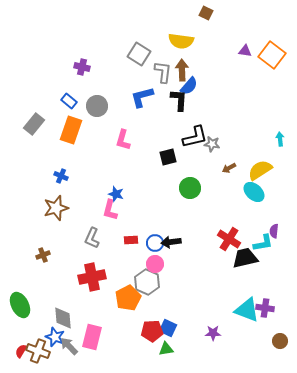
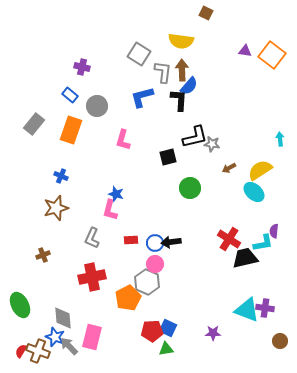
blue rectangle at (69, 101): moved 1 px right, 6 px up
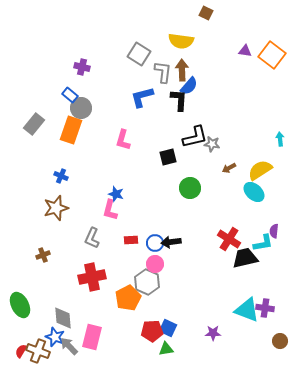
gray circle at (97, 106): moved 16 px left, 2 px down
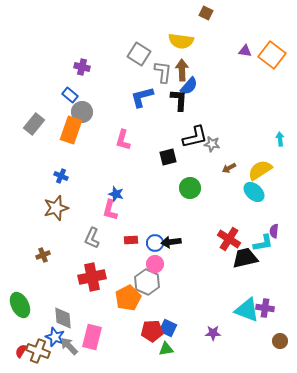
gray circle at (81, 108): moved 1 px right, 4 px down
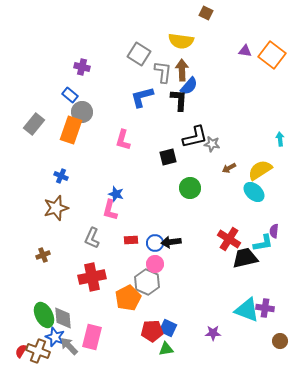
green ellipse at (20, 305): moved 24 px right, 10 px down
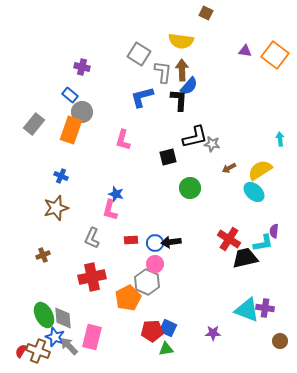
orange square at (272, 55): moved 3 px right
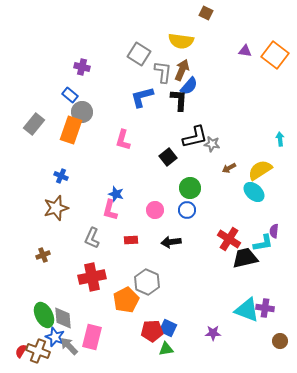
brown arrow at (182, 70): rotated 25 degrees clockwise
black square at (168, 157): rotated 24 degrees counterclockwise
blue circle at (155, 243): moved 32 px right, 33 px up
pink circle at (155, 264): moved 54 px up
orange pentagon at (128, 298): moved 2 px left, 2 px down
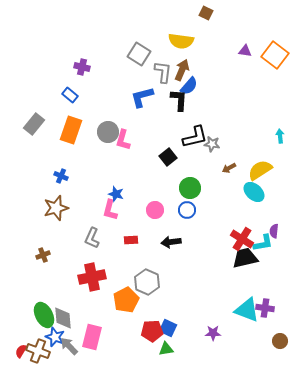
gray circle at (82, 112): moved 26 px right, 20 px down
cyan arrow at (280, 139): moved 3 px up
red cross at (229, 239): moved 13 px right
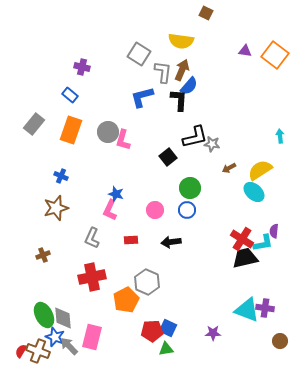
pink L-shape at (110, 210): rotated 10 degrees clockwise
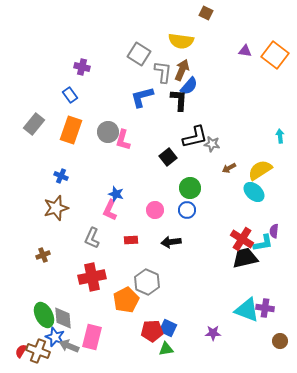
blue rectangle at (70, 95): rotated 14 degrees clockwise
gray arrow at (69, 346): rotated 24 degrees counterclockwise
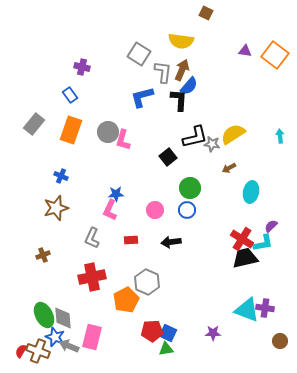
yellow semicircle at (260, 170): moved 27 px left, 36 px up
cyan ellipse at (254, 192): moved 3 px left; rotated 60 degrees clockwise
blue star at (116, 194): rotated 21 degrees counterclockwise
purple semicircle at (274, 231): moved 3 px left, 5 px up; rotated 40 degrees clockwise
blue square at (168, 328): moved 5 px down
